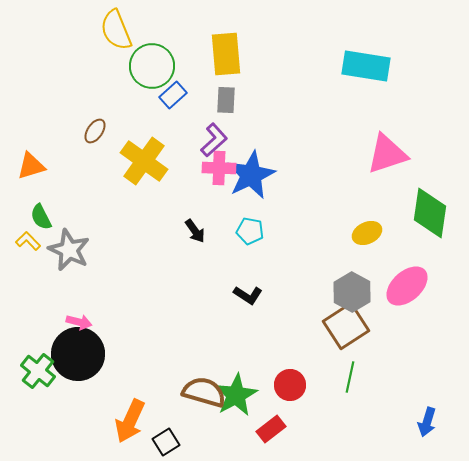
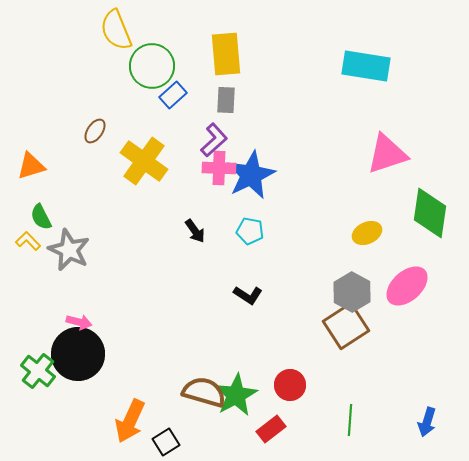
green line: moved 43 px down; rotated 8 degrees counterclockwise
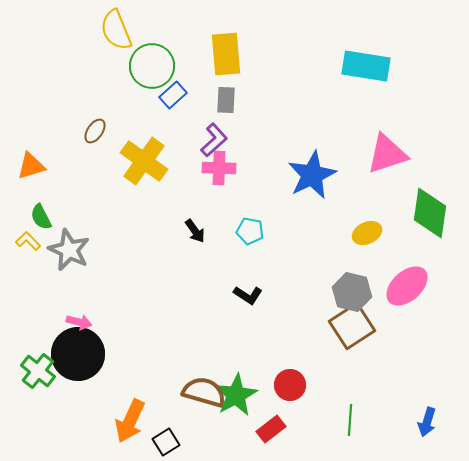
blue star: moved 61 px right
gray hexagon: rotated 15 degrees counterclockwise
brown square: moved 6 px right
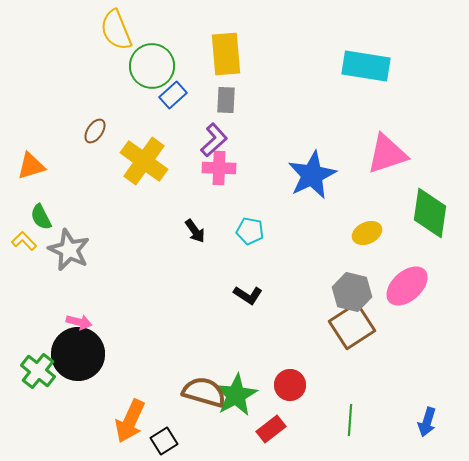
yellow L-shape: moved 4 px left
black square: moved 2 px left, 1 px up
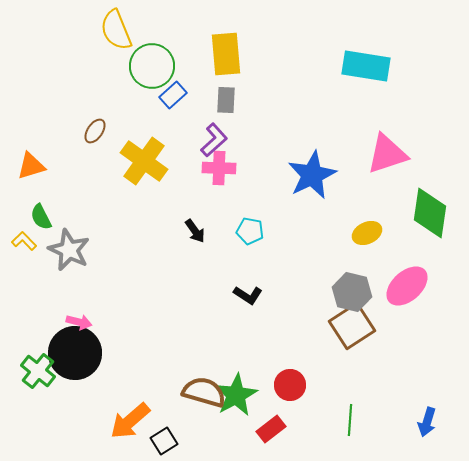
black circle: moved 3 px left, 1 px up
orange arrow: rotated 24 degrees clockwise
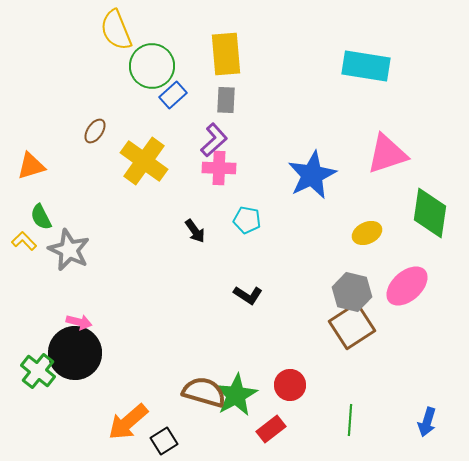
cyan pentagon: moved 3 px left, 11 px up
orange arrow: moved 2 px left, 1 px down
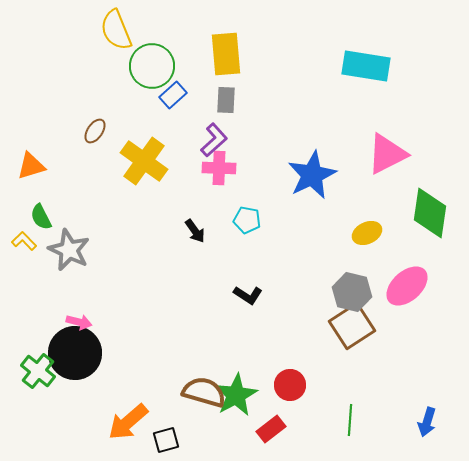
pink triangle: rotated 9 degrees counterclockwise
black square: moved 2 px right, 1 px up; rotated 16 degrees clockwise
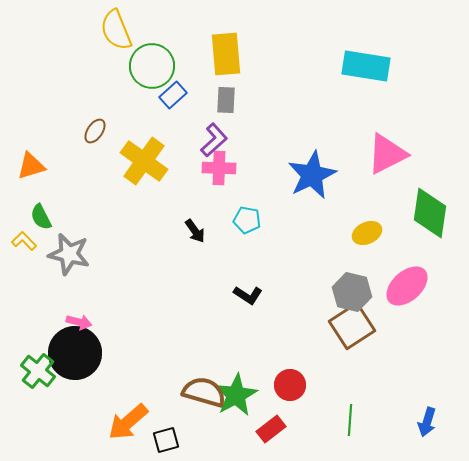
gray star: moved 4 px down; rotated 12 degrees counterclockwise
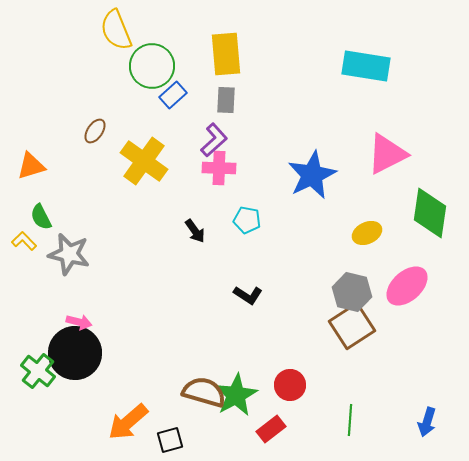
black square: moved 4 px right
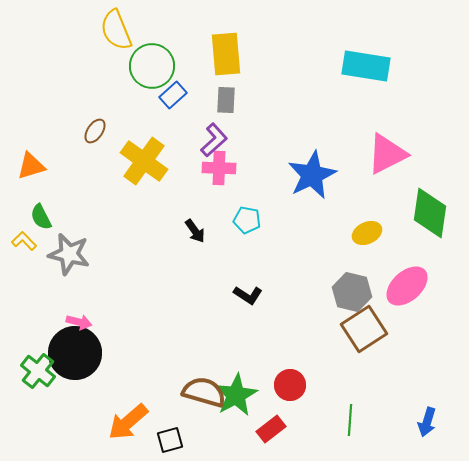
brown square: moved 12 px right, 3 px down
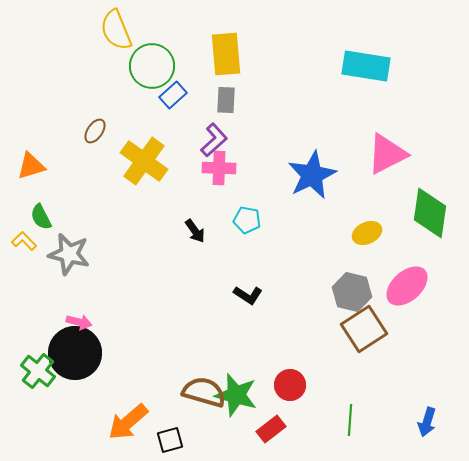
green star: rotated 27 degrees counterclockwise
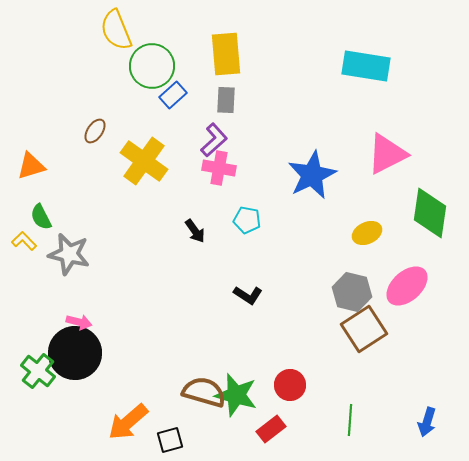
pink cross: rotated 8 degrees clockwise
